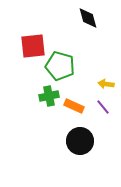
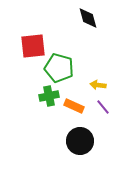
green pentagon: moved 1 px left, 2 px down
yellow arrow: moved 8 px left, 1 px down
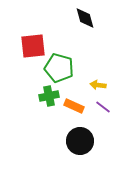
black diamond: moved 3 px left
purple line: rotated 14 degrees counterclockwise
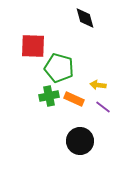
red square: rotated 8 degrees clockwise
orange rectangle: moved 7 px up
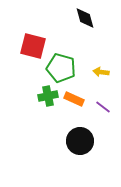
red square: rotated 12 degrees clockwise
green pentagon: moved 2 px right
yellow arrow: moved 3 px right, 13 px up
green cross: moved 1 px left
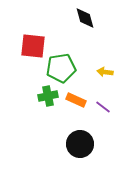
red square: rotated 8 degrees counterclockwise
green pentagon: rotated 24 degrees counterclockwise
yellow arrow: moved 4 px right
orange rectangle: moved 2 px right, 1 px down
black circle: moved 3 px down
